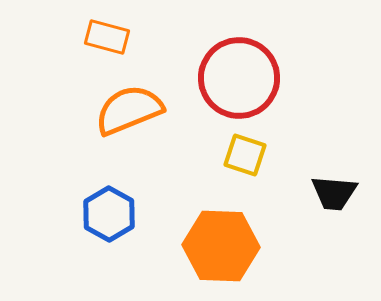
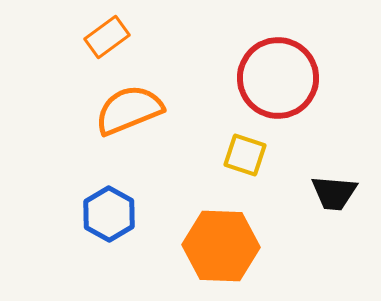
orange rectangle: rotated 51 degrees counterclockwise
red circle: moved 39 px right
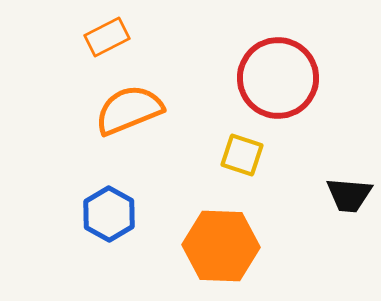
orange rectangle: rotated 9 degrees clockwise
yellow square: moved 3 px left
black trapezoid: moved 15 px right, 2 px down
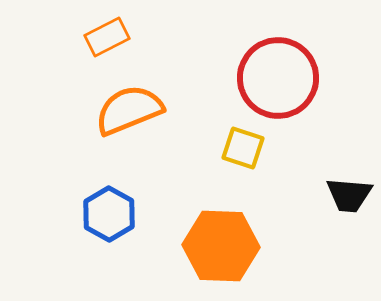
yellow square: moved 1 px right, 7 px up
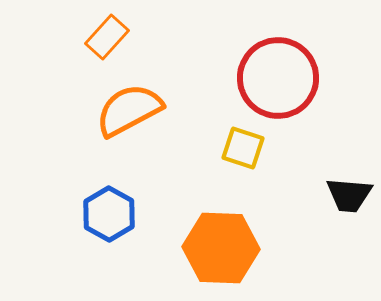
orange rectangle: rotated 21 degrees counterclockwise
orange semicircle: rotated 6 degrees counterclockwise
orange hexagon: moved 2 px down
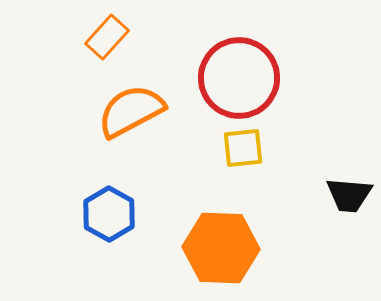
red circle: moved 39 px left
orange semicircle: moved 2 px right, 1 px down
yellow square: rotated 24 degrees counterclockwise
